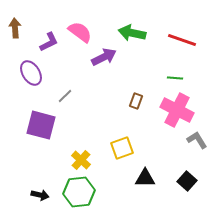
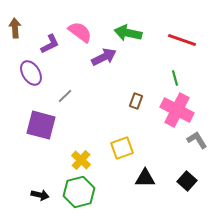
green arrow: moved 4 px left
purple L-shape: moved 1 px right, 2 px down
green line: rotated 70 degrees clockwise
green hexagon: rotated 8 degrees counterclockwise
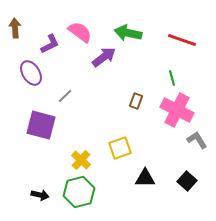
purple arrow: rotated 10 degrees counterclockwise
green line: moved 3 px left
yellow square: moved 2 px left
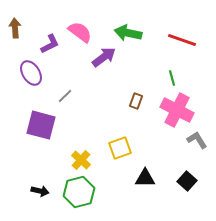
black arrow: moved 4 px up
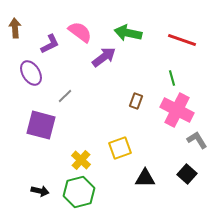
black square: moved 7 px up
